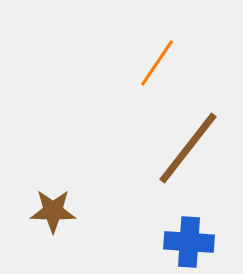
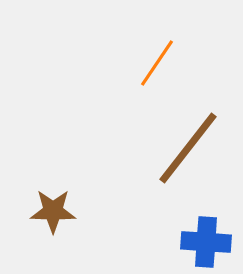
blue cross: moved 17 px right
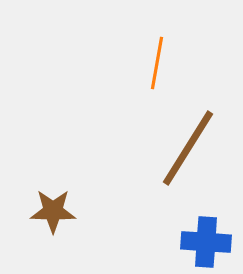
orange line: rotated 24 degrees counterclockwise
brown line: rotated 6 degrees counterclockwise
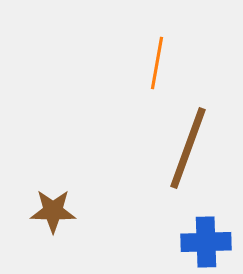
brown line: rotated 12 degrees counterclockwise
blue cross: rotated 6 degrees counterclockwise
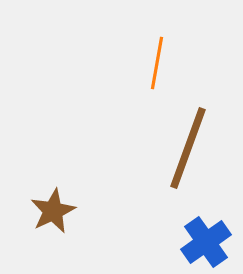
brown star: rotated 27 degrees counterclockwise
blue cross: rotated 33 degrees counterclockwise
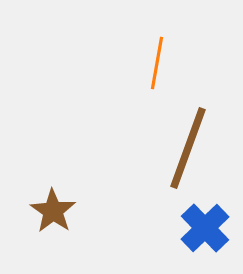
brown star: rotated 12 degrees counterclockwise
blue cross: moved 1 px left, 14 px up; rotated 9 degrees counterclockwise
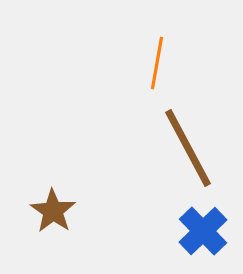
brown line: rotated 48 degrees counterclockwise
blue cross: moved 2 px left, 3 px down
